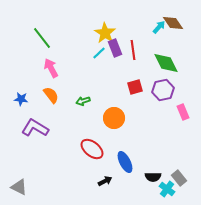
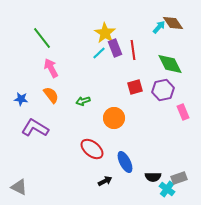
green diamond: moved 4 px right, 1 px down
gray rectangle: rotated 70 degrees counterclockwise
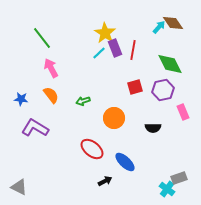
red line: rotated 18 degrees clockwise
blue ellipse: rotated 20 degrees counterclockwise
black semicircle: moved 49 px up
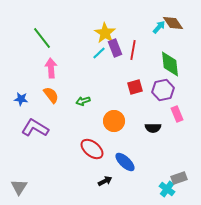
green diamond: rotated 20 degrees clockwise
pink arrow: rotated 24 degrees clockwise
pink rectangle: moved 6 px left, 2 px down
orange circle: moved 3 px down
gray triangle: rotated 36 degrees clockwise
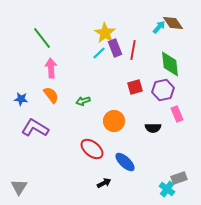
black arrow: moved 1 px left, 2 px down
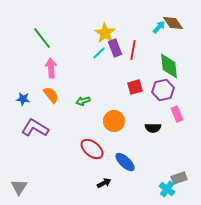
green diamond: moved 1 px left, 2 px down
blue star: moved 2 px right
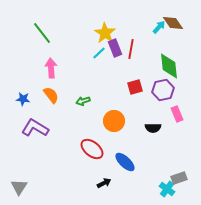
green line: moved 5 px up
red line: moved 2 px left, 1 px up
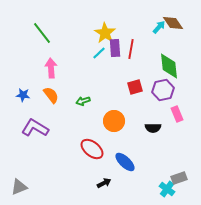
purple rectangle: rotated 18 degrees clockwise
blue star: moved 4 px up
gray triangle: rotated 36 degrees clockwise
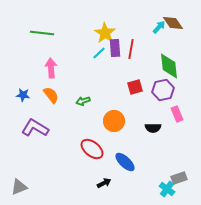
green line: rotated 45 degrees counterclockwise
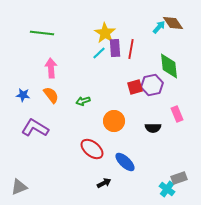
purple hexagon: moved 11 px left, 5 px up
